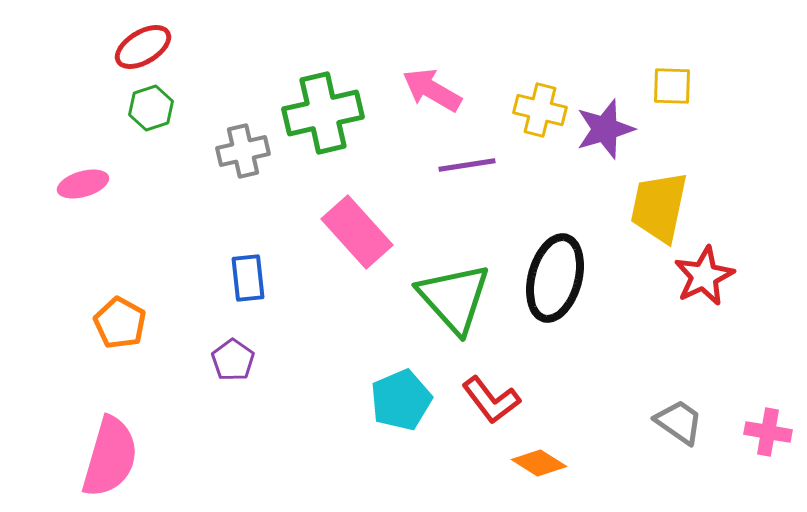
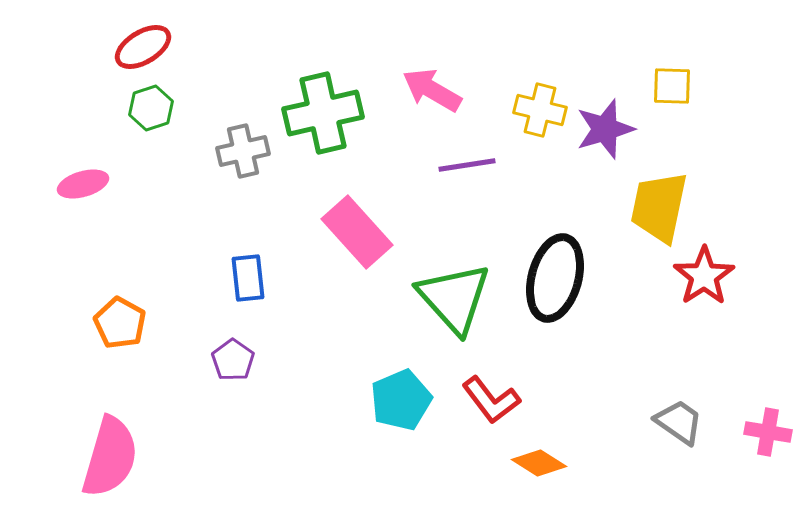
red star: rotated 8 degrees counterclockwise
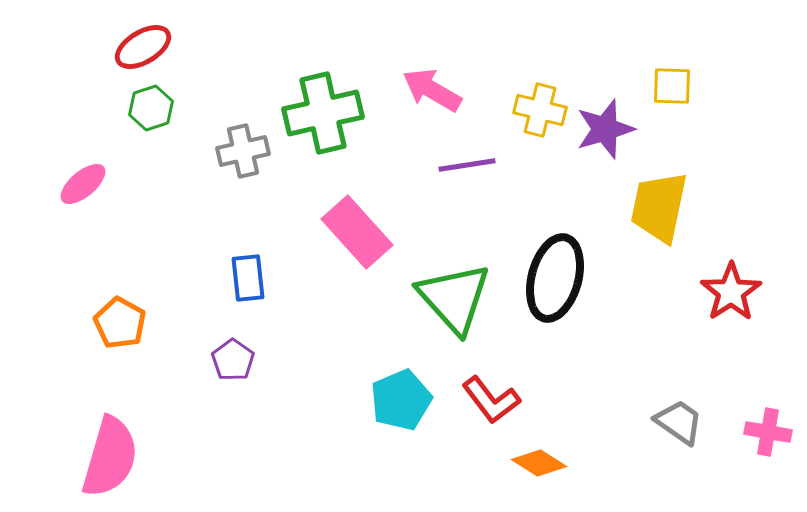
pink ellipse: rotated 24 degrees counterclockwise
red star: moved 27 px right, 16 px down
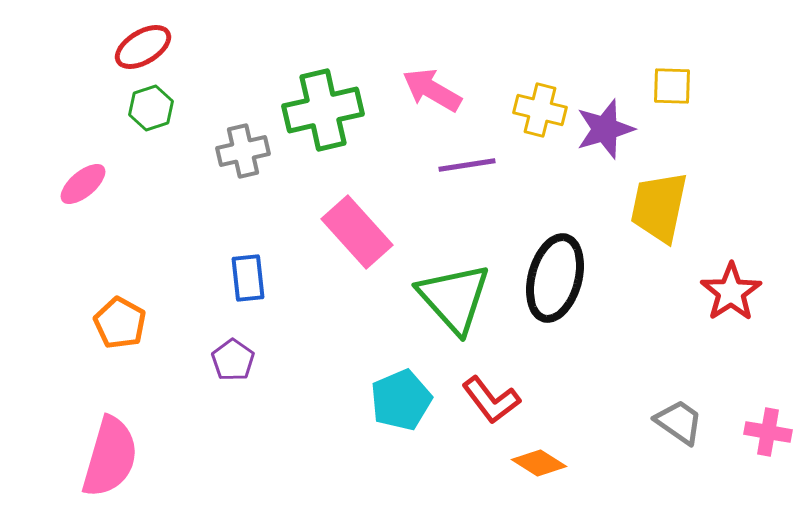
green cross: moved 3 px up
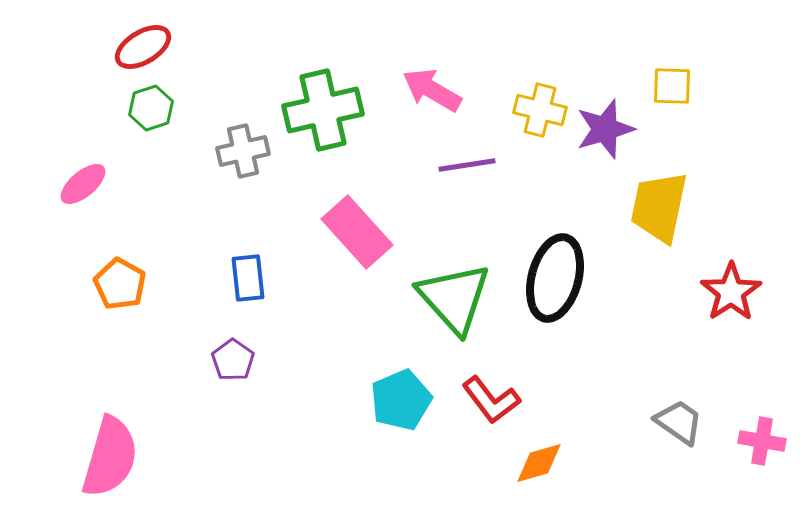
orange pentagon: moved 39 px up
pink cross: moved 6 px left, 9 px down
orange diamond: rotated 48 degrees counterclockwise
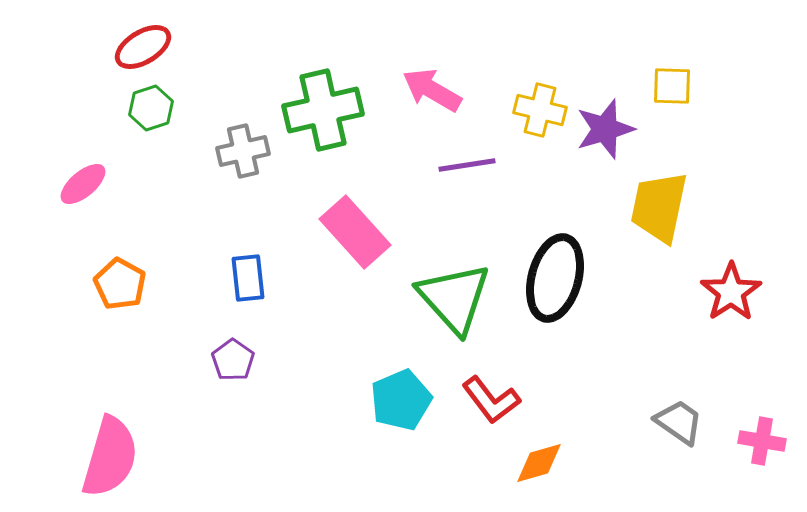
pink rectangle: moved 2 px left
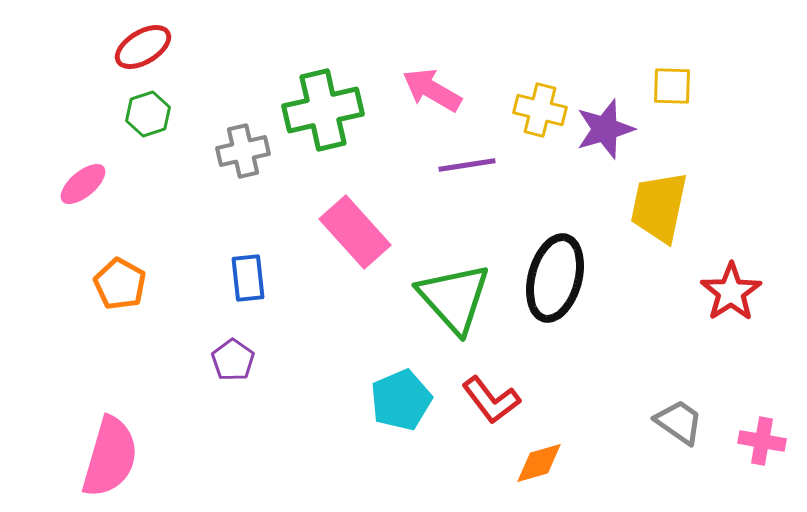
green hexagon: moved 3 px left, 6 px down
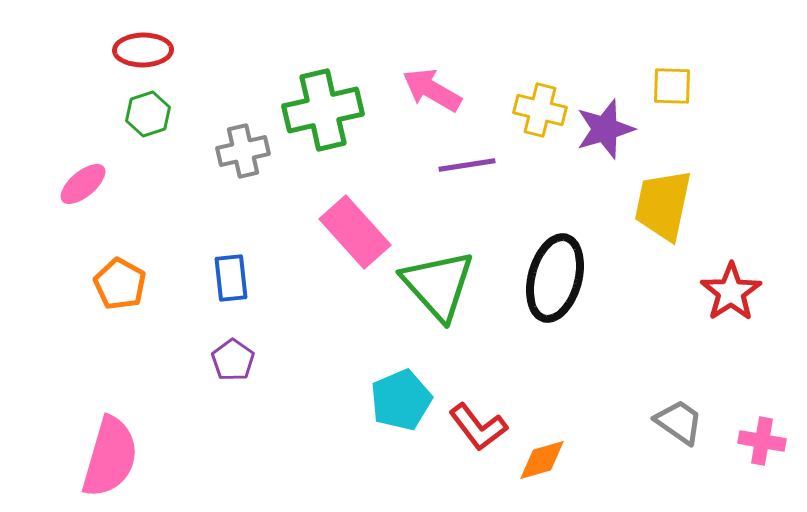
red ellipse: moved 3 px down; rotated 30 degrees clockwise
yellow trapezoid: moved 4 px right, 2 px up
blue rectangle: moved 17 px left
green triangle: moved 16 px left, 13 px up
red L-shape: moved 13 px left, 27 px down
orange diamond: moved 3 px right, 3 px up
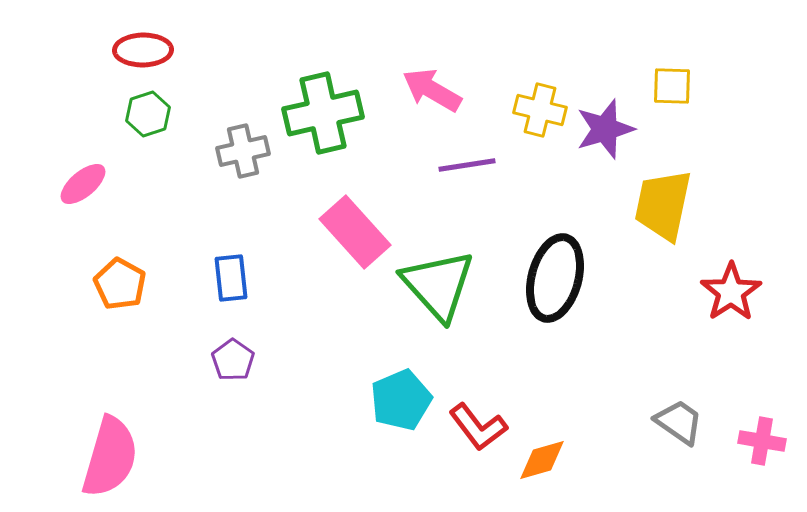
green cross: moved 3 px down
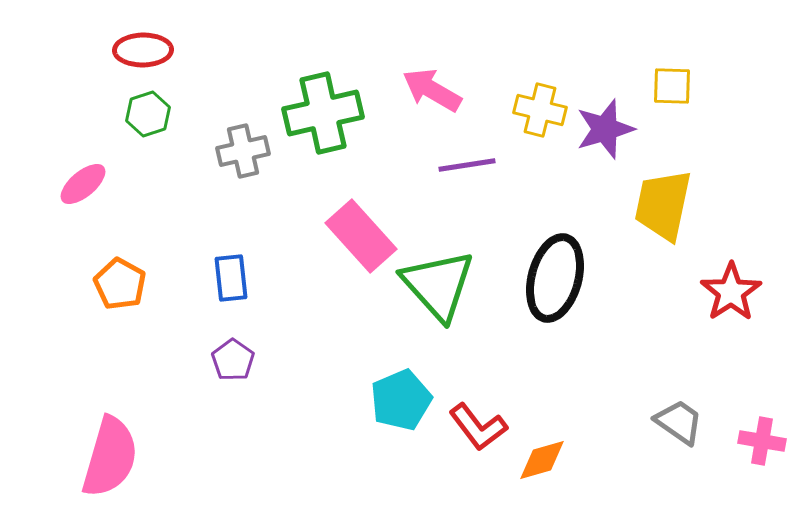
pink rectangle: moved 6 px right, 4 px down
